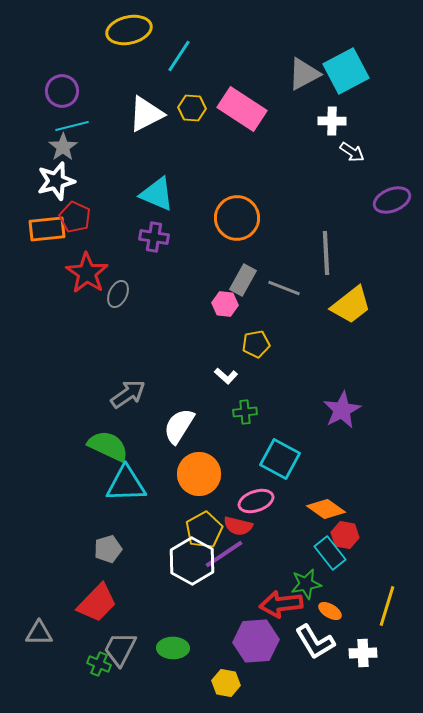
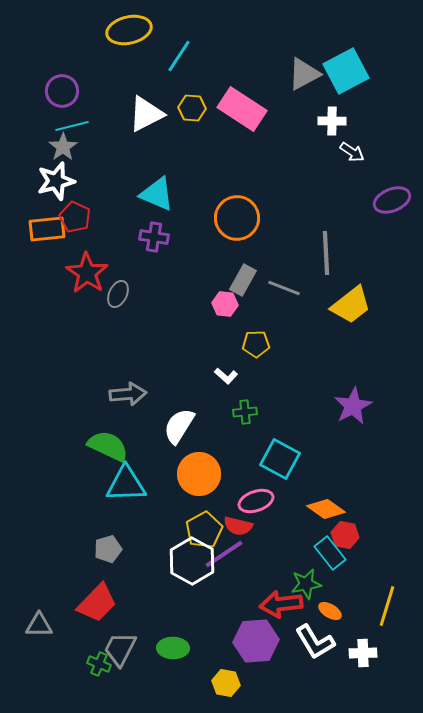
yellow pentagon at (256, 344): rotated 8 degrees clockwise
gray arrow at (128, 394): rotated 30 degrees clockwise
purple star at (342, 410): moved 11 px right, 4 px up
gray triangle at (39, 633): moved 8 px up
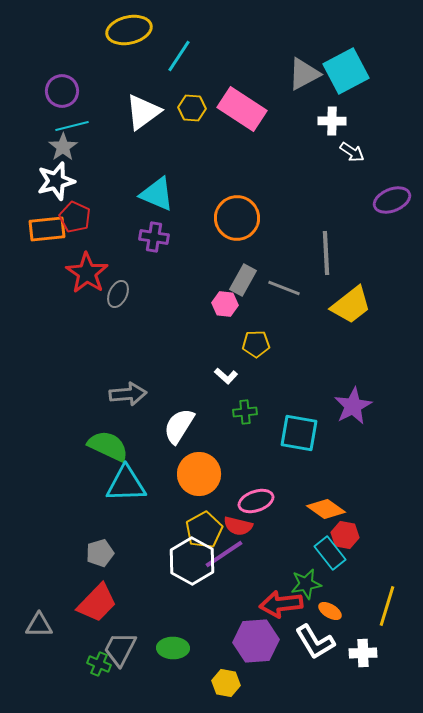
white triangle at (146, 114): moved 3 px left, 2 px up; rotated 9 degrees counterclockwise
cyan square at (280, 459): moved 19 px right, 26 px up; rotated 18 degrees counterclockwise
gray pentagon at (108, 549): moved 8 px left, 4 px down
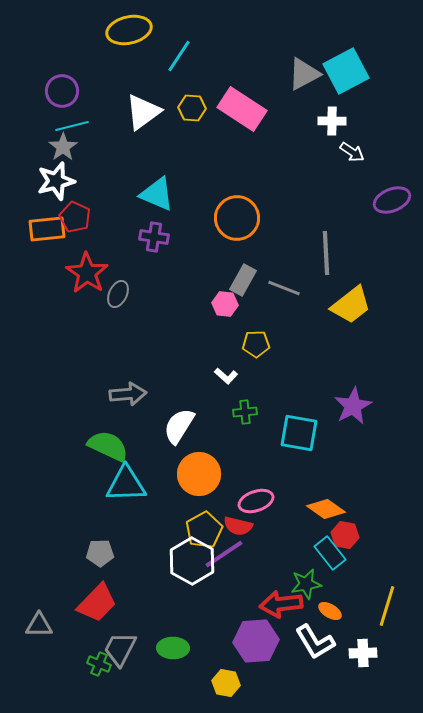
gray pentagon at (100, 553): rotated 16 degrees clockwise
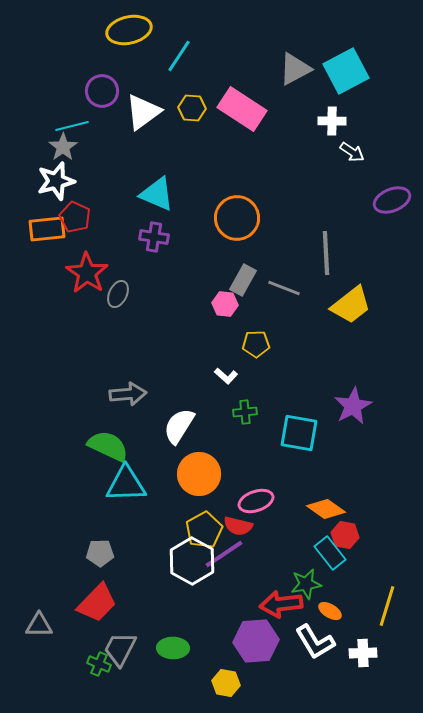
gray triangle at (304, 74): moved 9 px left, 5 px up
purple circle at (62, 91): moved 40 px right
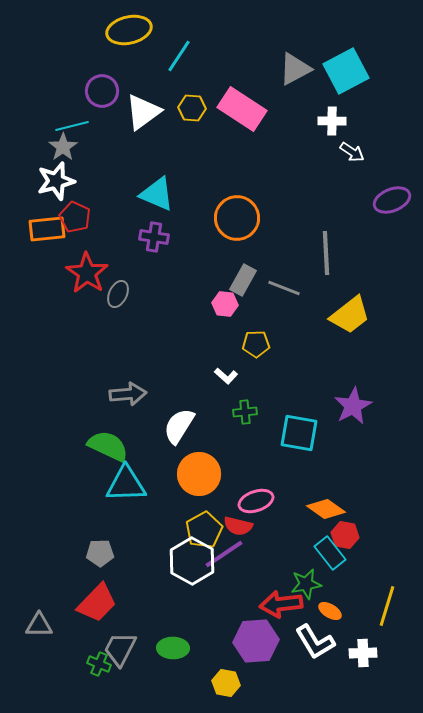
yellow trapezoid at (351, 305): moved 1 px left, 10 px down
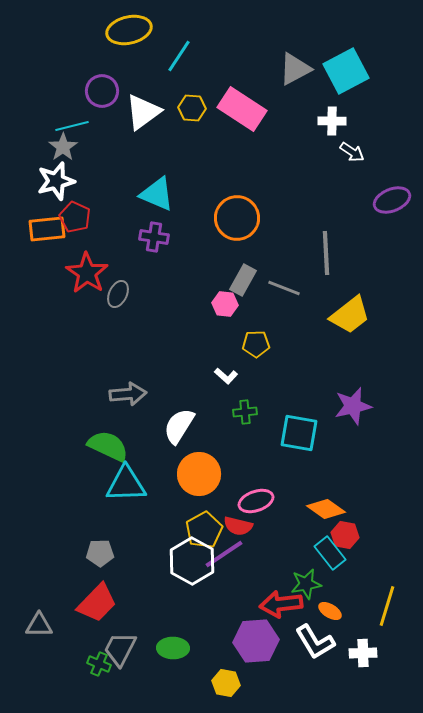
purple star at (353, 406): rotated 15 degrees clockwise
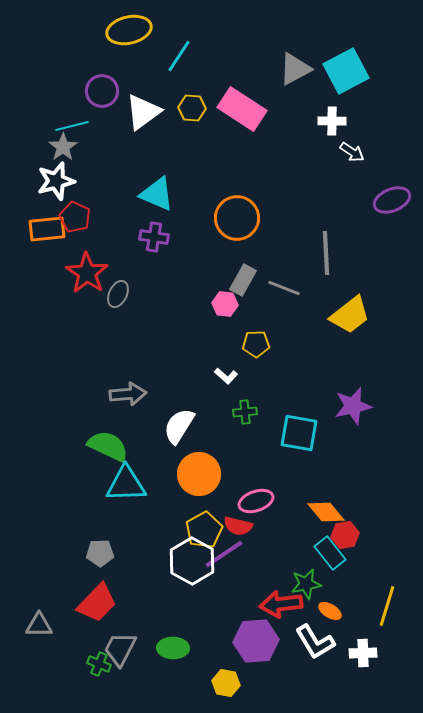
orange diamond at (326, 509): moved 3 px down; rotated 15 degrees clockwise
red hexagon at (345, 535): rotated 20 degrees counterclockwise
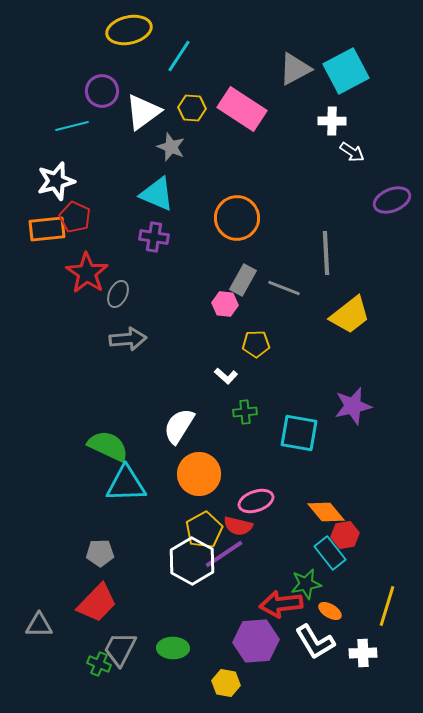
gray star at (63, 147): moved 108 px right; rotated 16 degrees counterclockwise
gray arrow at (128, 394): moved 55 px up
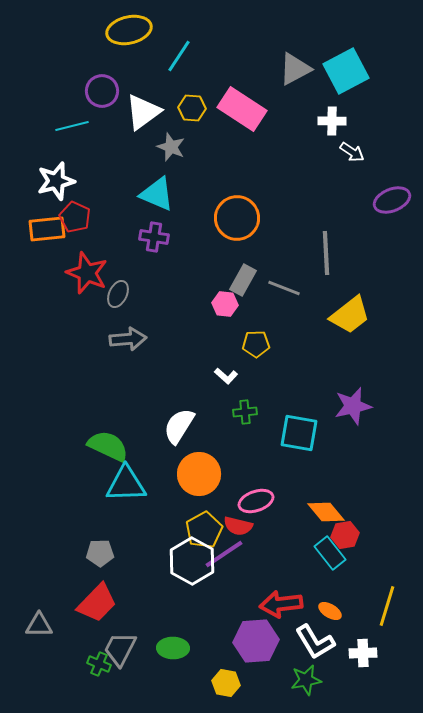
red star at (87, 273): rotated 12 degrees counterclockwise
green star at (306, 584): moved 96 px down
